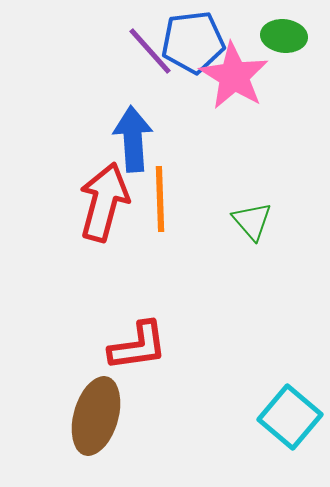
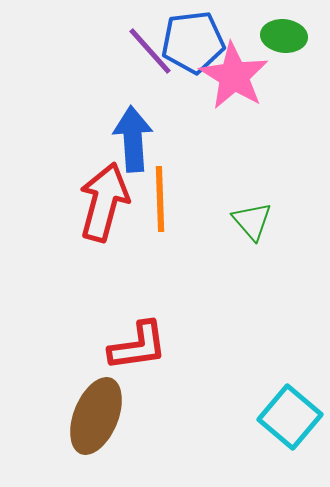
brown ellipse: rotated 6 degrees clockwise
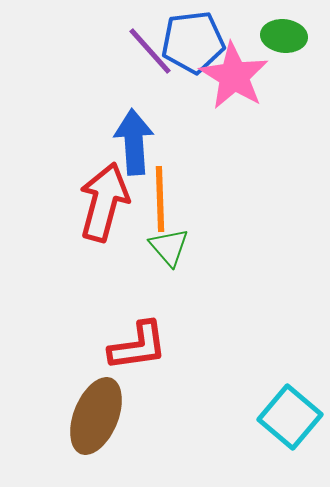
blue arrow: moved 1 px right, 3 px down
green triangle: moved 83 px left, 26 px down
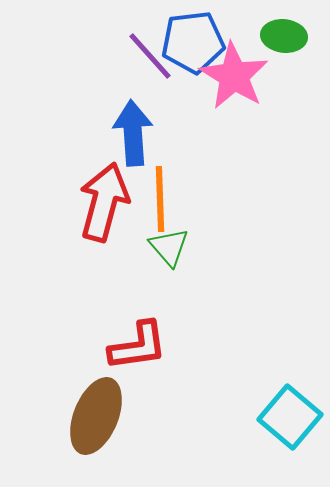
purple line: moved 5 px down
blue arrow: moved 1 px left, 9 px up
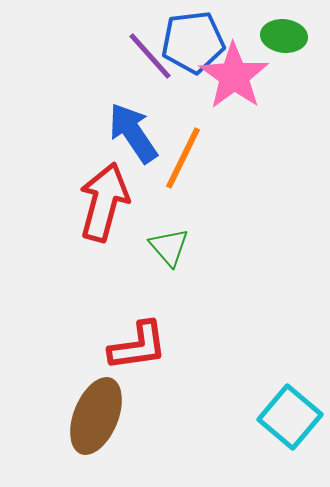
pink star: rotated 4 degrees clockwise
blue arrow: rotated 30 degrees counterclockwise
orange line: moved 23 px right, 41 px up; rotated 28 degrees clockwise
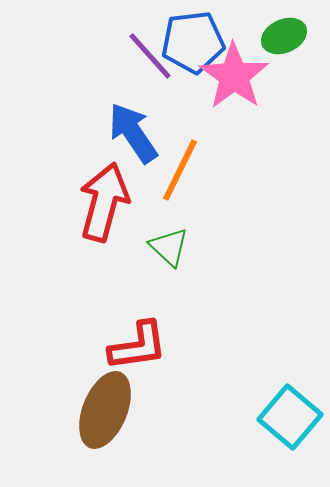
green ellipse: rotated 30 degrees counterclockwise
orange line: moved 3 px left, 12 px down
green triangle: rotated 6 degrees counterclockwise
brown ellipse: moved 9 px right, 6 px up
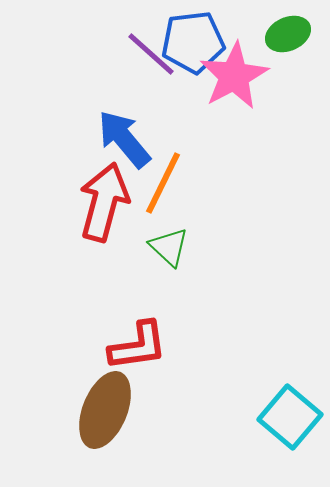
green ellipse: moved 4 px right, 2 px up
purple line: moved 1 px right, 2 px up; rotated 6 degrees counterclockwise
pink star: rotated 8 degrees clockwise
blue arrow: moved 9 px left, 6 px down; rotated 6 degrees counterclockwise
orange line: moved 17 px left, 13 px down
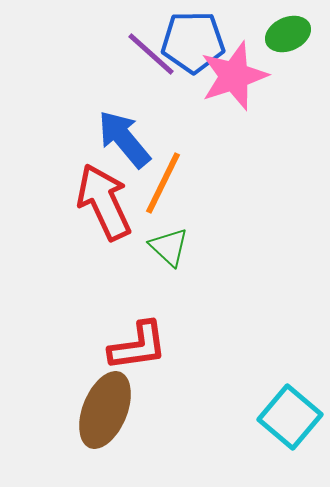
blue pentagon: rotated 6 degrees clockwise
pink star: rotated 10 degrees clockwise
red arrow: rotated 40 degrees counterclockwise
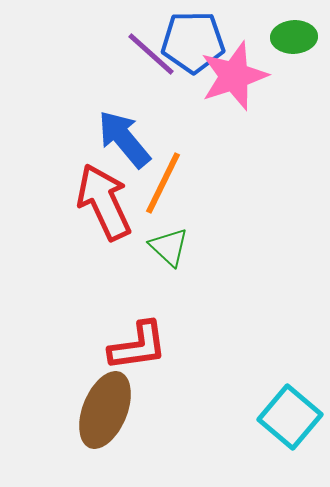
green ellipse: moved 6 px right, 3 px down; rotated 21 degrees clockwise
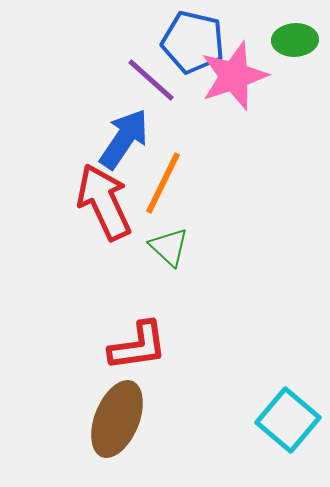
green ellipse: moved 1 px right, 3 px down
blue pentagon: rotated 14 degrees clockwise
purple line: moved 26 px down
blue arrow: rotated 74 degrees clockwise
brown ellipse: moved 12 px right, 9 px down
cyan square: moved 2 px left, 3 px down
